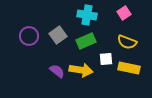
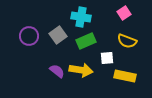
cyan cross: moved 6 px left, 2 px down
yellow semicircle: moved 1 px up
white square: moved 1 px right, 1 px up
yellow rectangle: moved 4 px left, 8 px down
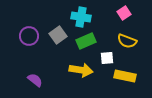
purple semicircle: moved 22 px left, 9 px down
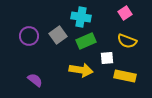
pink square: moved 1 px right
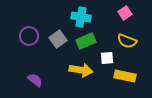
gray square: moved 4 px down
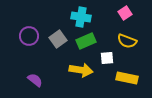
yellow rectangle: moved 2 px right, 2 px down
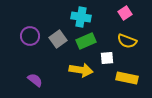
purple circle: moved 1 px right
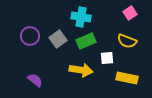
pink square: moved 5 px right
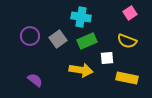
green rectangle: moved 1 px right
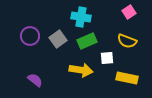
pink square: moved 1 px left, 1 px up
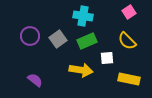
cyan cross: moved 2 px right, 1 px up
yellow semicircle: rotated 24 degrees clockwise
yellow rectangle: moved 2 px right, 1 px down
